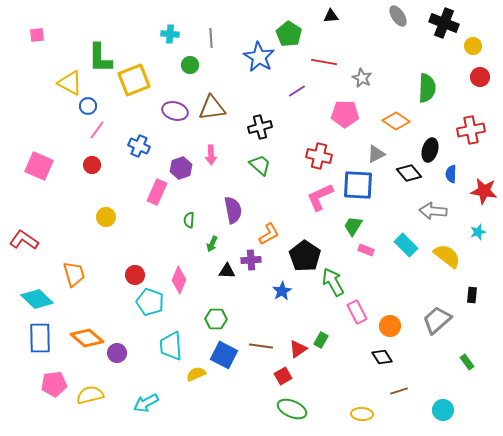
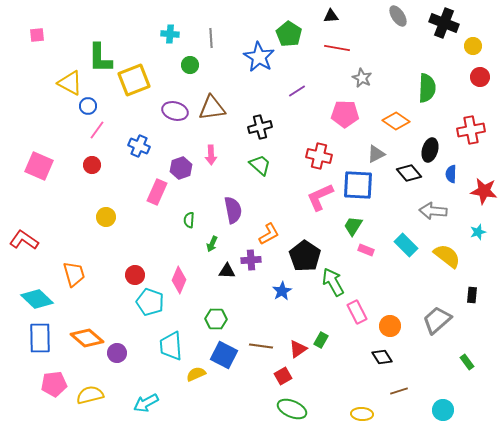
red line at (324, 62): moved 13 px right, 14 px up
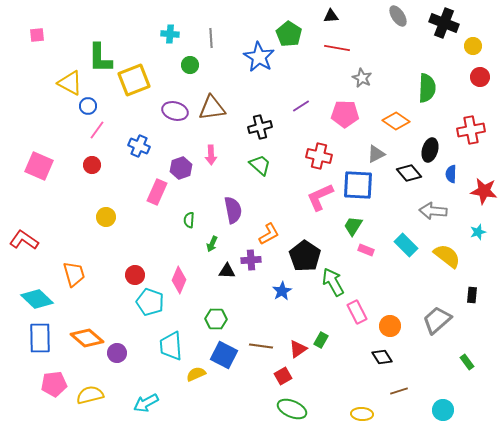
purple line at (297, 91): moved 4 px right, 15 px down
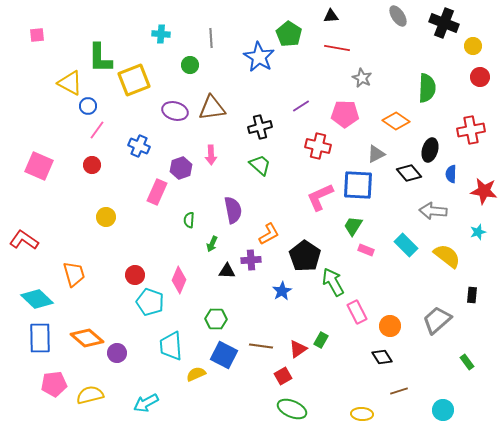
cyan cross at (170, 34): moved 9 px left
red cross at (319, 156): moved 1 px left, 10 px up
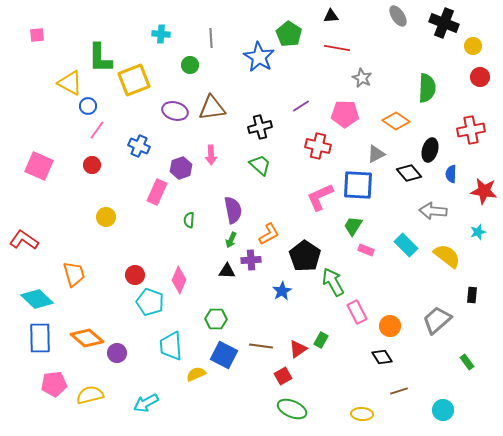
green arrow at (212, 244): moved 19 px right, 4 px up
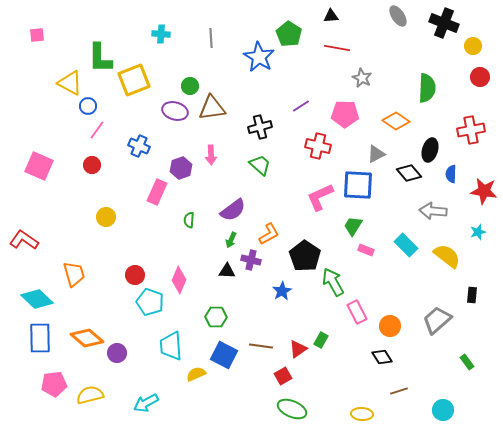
green circle at (190, 65): moved 21 px down
purple semicircle at (233, 210): rotated 64 degrees clockwise
purple cross at (251, 260): rotated 18 degrees clockwise
green hexagon at (216, 319): moved 2 px up
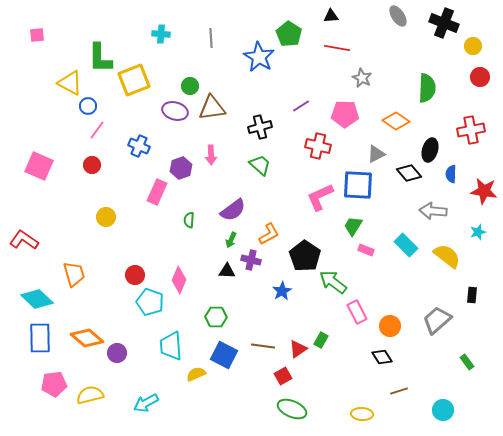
green arrow at (333, 282): rotated 24 degrees counterclockwise
brown line at (261, 346): moved 2 px right
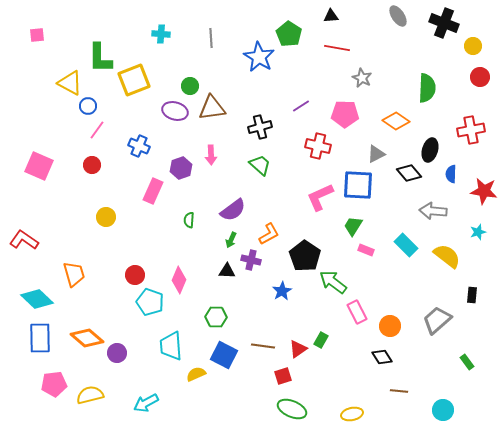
pink rectangle at (157, 192): moved 4 px left, 1 px up
red square at (283, 376): rotated 12 degrees clockwise
brown line at (399, 391): rotated 24 degrees clockwise
yellow ellipse at (362, 414): moved 10 px left; rotated 15 degrees counterclockwise
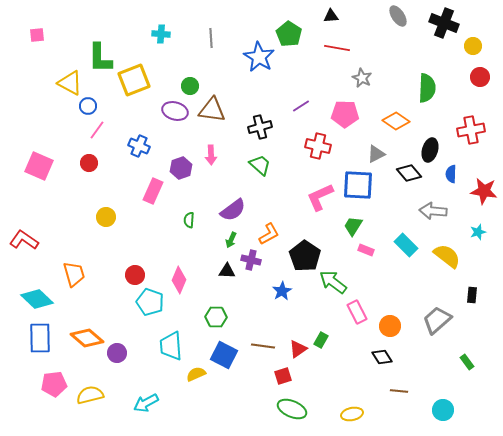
brown triangle at (212, 108): moved 2 px down; rotated 16 degrees clockwise
red circle at (92, 165): moved 3 px left, 2 px up
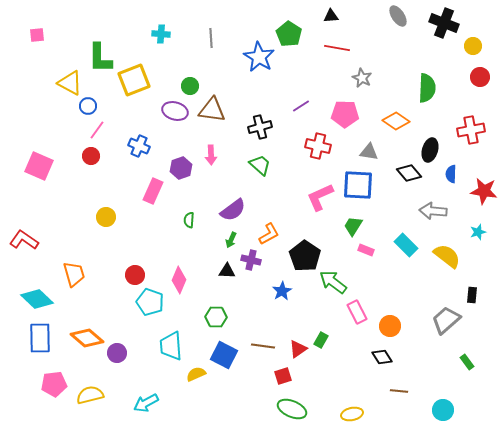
gray triangle at (376, 154): moved 7 px left, 2 px up; rotated 36 degrees clockwise
red circle at (89, 163): moved 2 px right, 7 px up
gray trapezoid at (437, 320): moved 9 px right
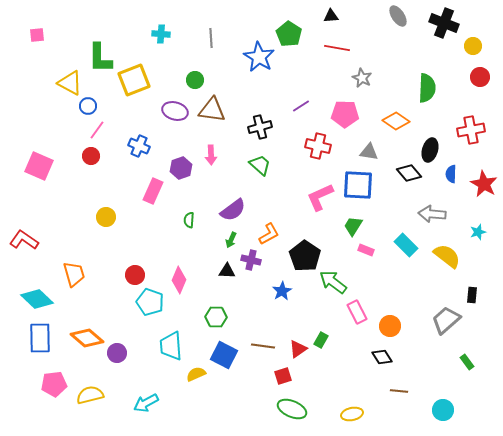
green circle at (190, 86): moved 5 px right, 6 px up
red star at (484, 191): moved 7 px up; rotated 20 degrees clockwise
gray arrow at (433, 211): moved 1 px left, 3 px down
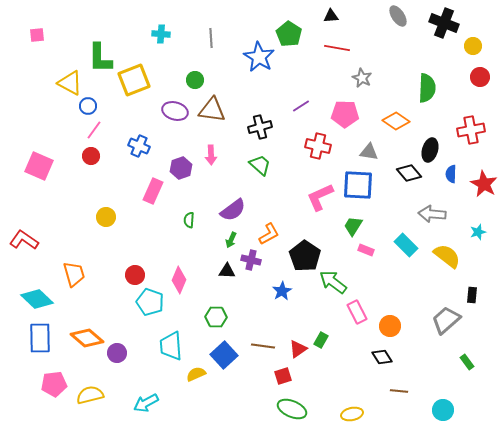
pink line at (97, 130): moved 3 px left
blue square at (224, 355): rotated 20 degrees clockwise
